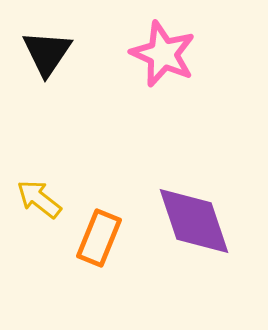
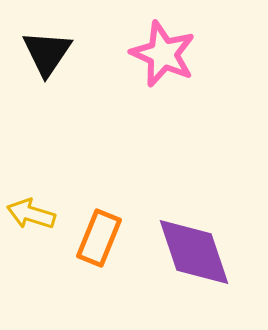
yellow arrow: moved 8 px left, 15 px down; rotated 21 degrees counterclockwise
purple diamond: moved 31 px down
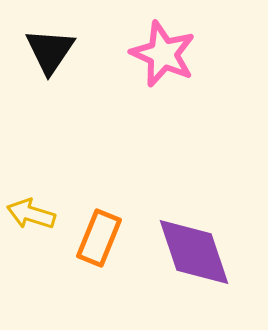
black triangle: moved 3 px right, 2 px up
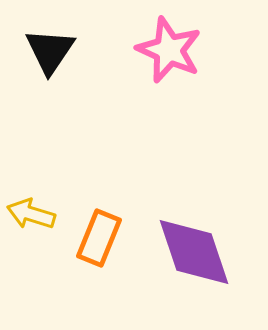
pink star: moved 6 px right, 4 px up
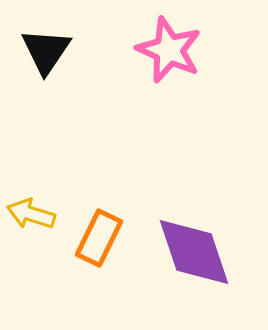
black triangle: moved 4 px left
orange rectangle: rotated 4 degrees clockwise
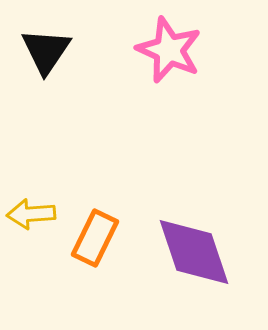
yellow arrow: rotated 21 degrees counterclockwise
orange rectangle: moved 4 px left
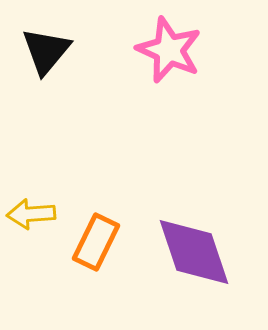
black triangle: rotated 6 degrees clockwise
orange rectangle: moved 1 px right, 4 px down
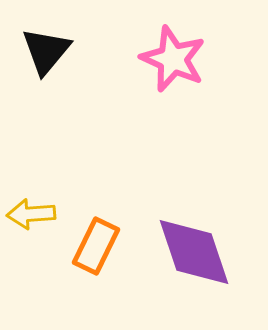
pink star: moved 4 px right, 9 px down
orange rectangle: moved 4 px down
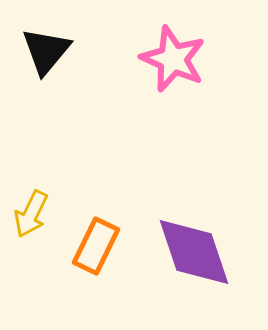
yellow arrow: rotated 60 degrees counterclockwise
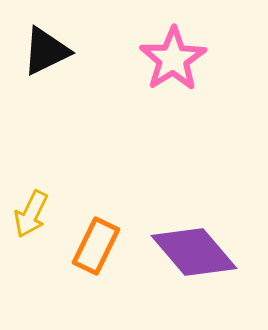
black triangle: rotated 24 degrees clockwise
pink star: rotated 16 degrees clockwise
purple diamond: rotated 22 degrees counterclockwise
